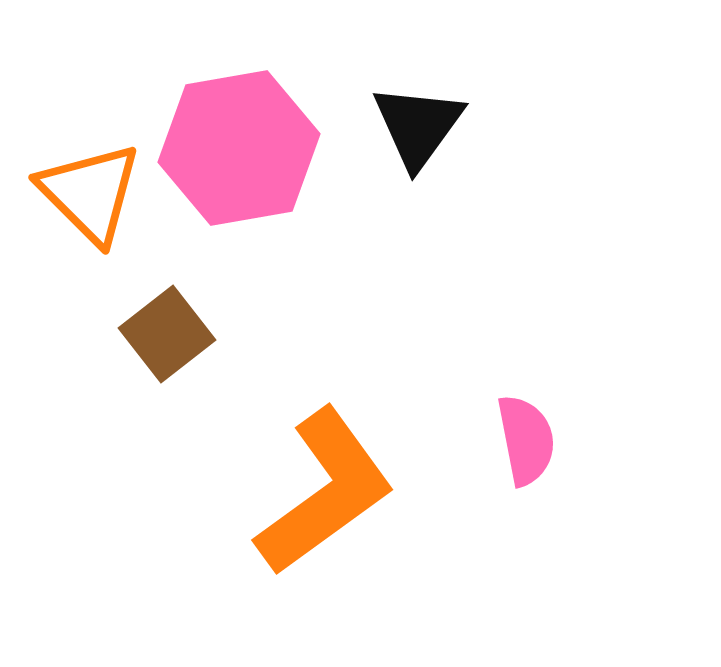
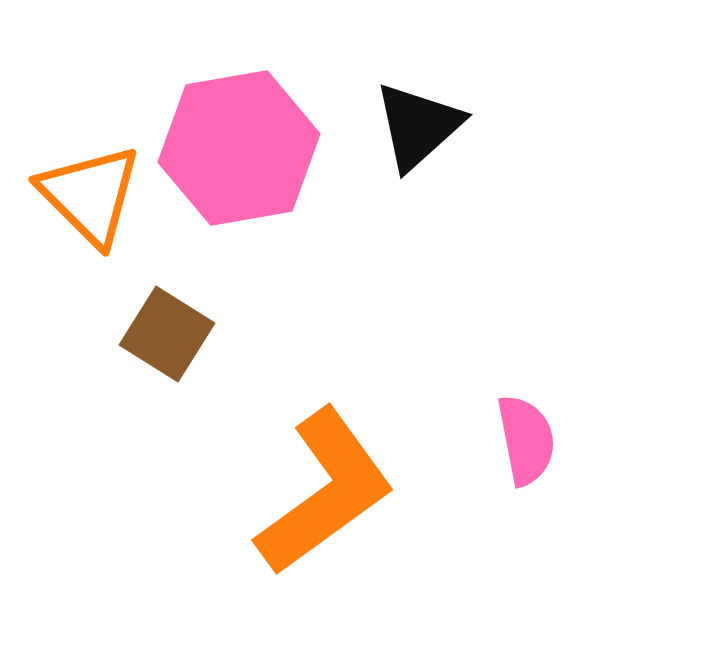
black triangle: rotated 12 degrees clockwise
orange triangle: moved 2 px down
brown square: rotated 20 degrees counterclockwise
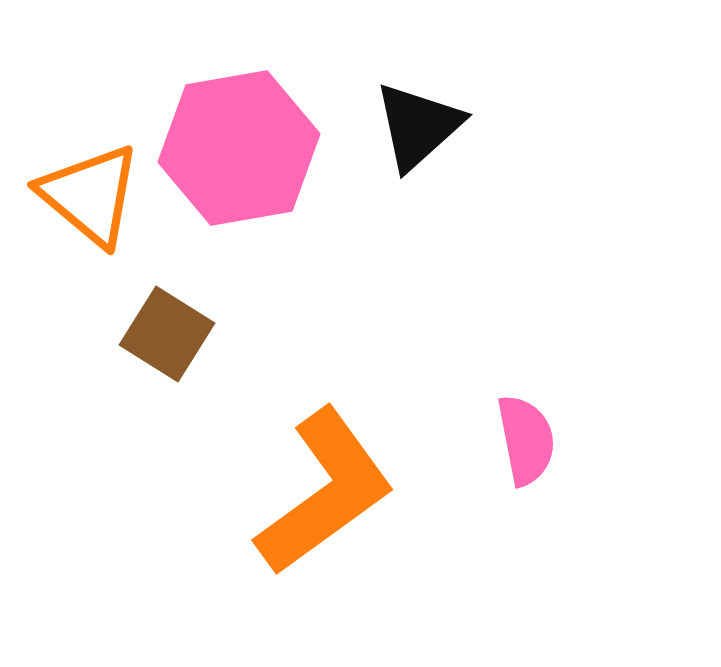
orange triangle: rotated 5 degrees counterclockwise
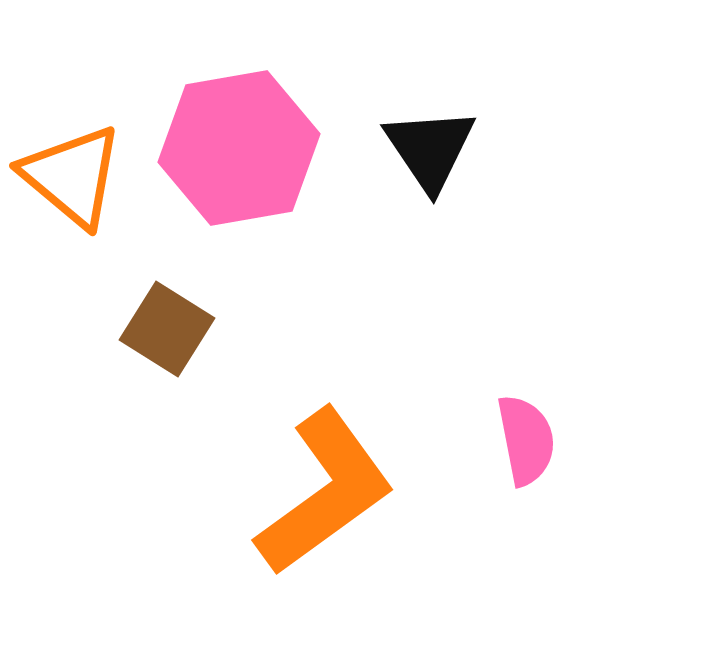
black triangle: moved 12 px right, 23 px down; rotated 22 degrees counterclockwise
orange triangle: moved 18 px left, 19 px up
brown square: moved 5 px up
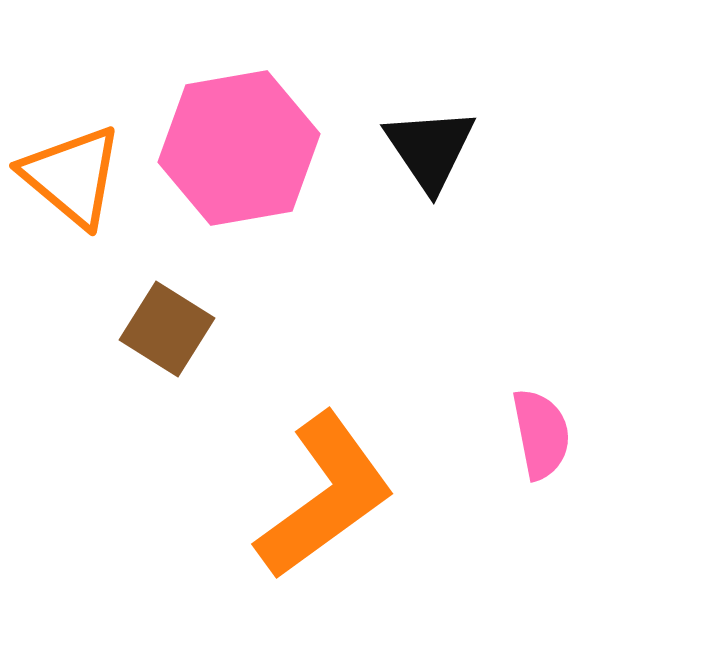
pink semicircle: moved 15 px right, 6 px up
orange L-shape: moved 4 px down
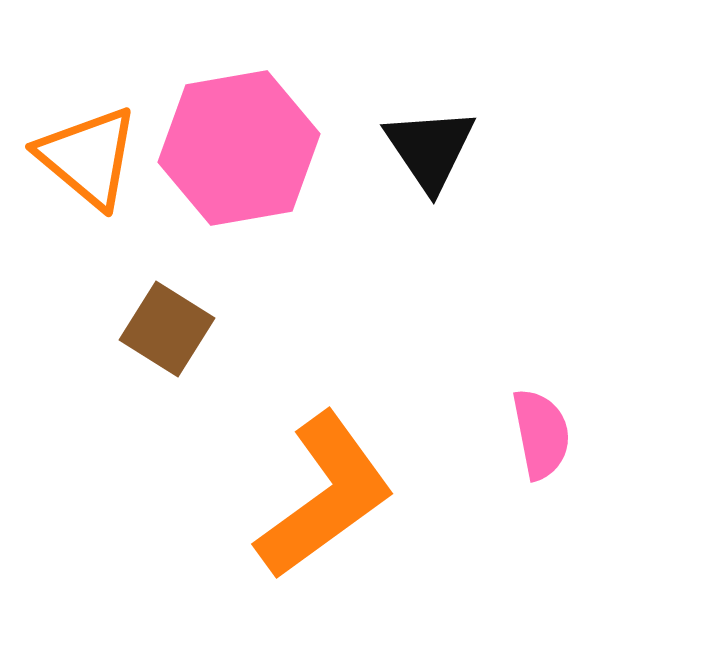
orange triangle: moved 16 px right, 19 px up
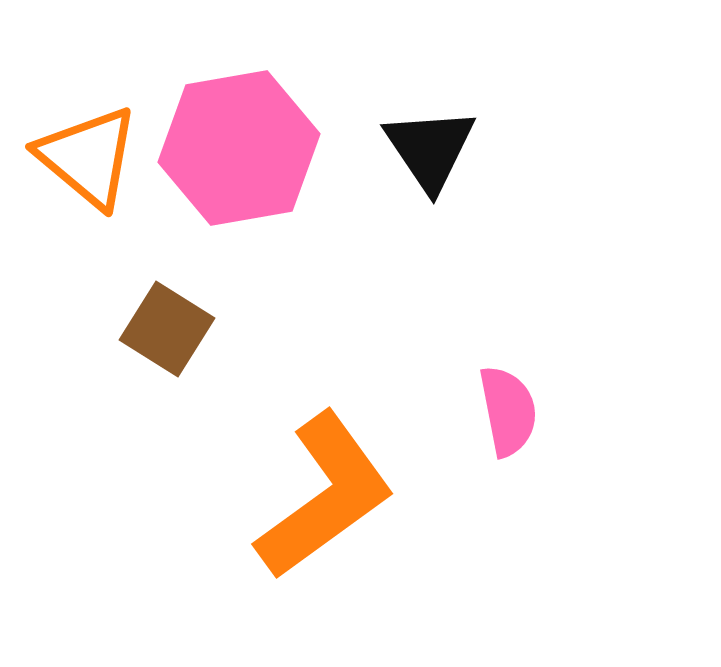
pink semicircle: moved 33 px left, 23 px up
